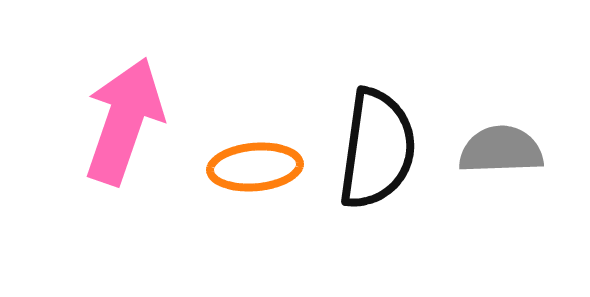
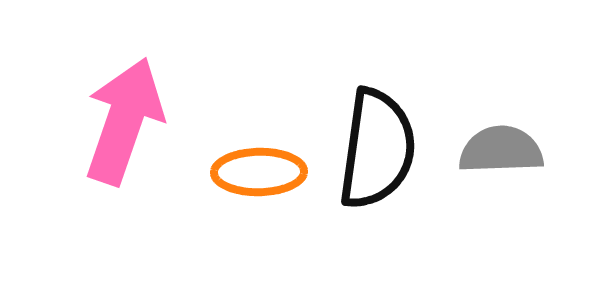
orange ellipse: moved 4 px right, 5 px down; rotated 4 degrees clockwise
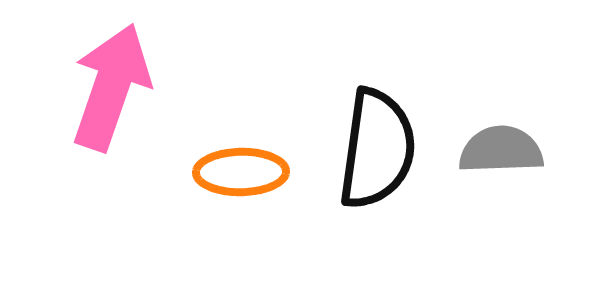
pink arrow: moved 13 px left, 34 px up
orange ellipse: moved 18 px left
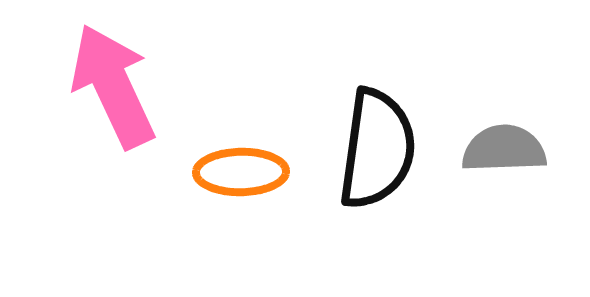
pink arrow: moved 2 px right, 1 px up; rotated 44 degrees counterclockwise
gray semicircle: moved 3 px right, 1 px up
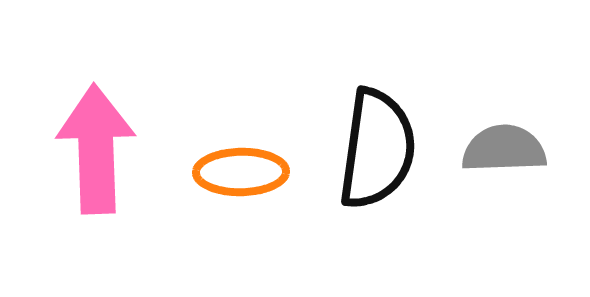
pink arrow: moved 17 px left, 63 px down; rotated 23 degrees clockwise
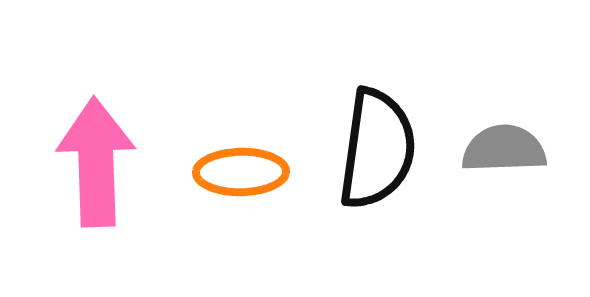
pink arrow: moved 13 px down
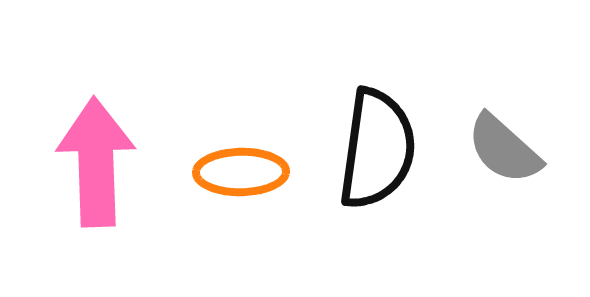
gray semicircle: rotated 136 degrees counterclockwise
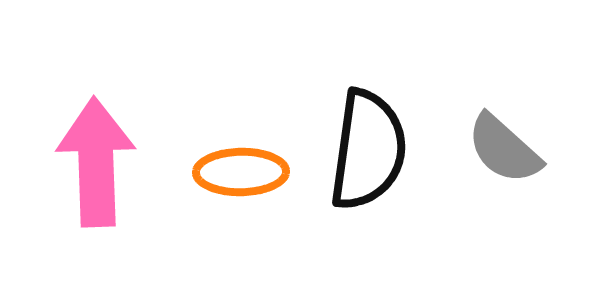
black semicircle: moved 9 px left, 1 px down
